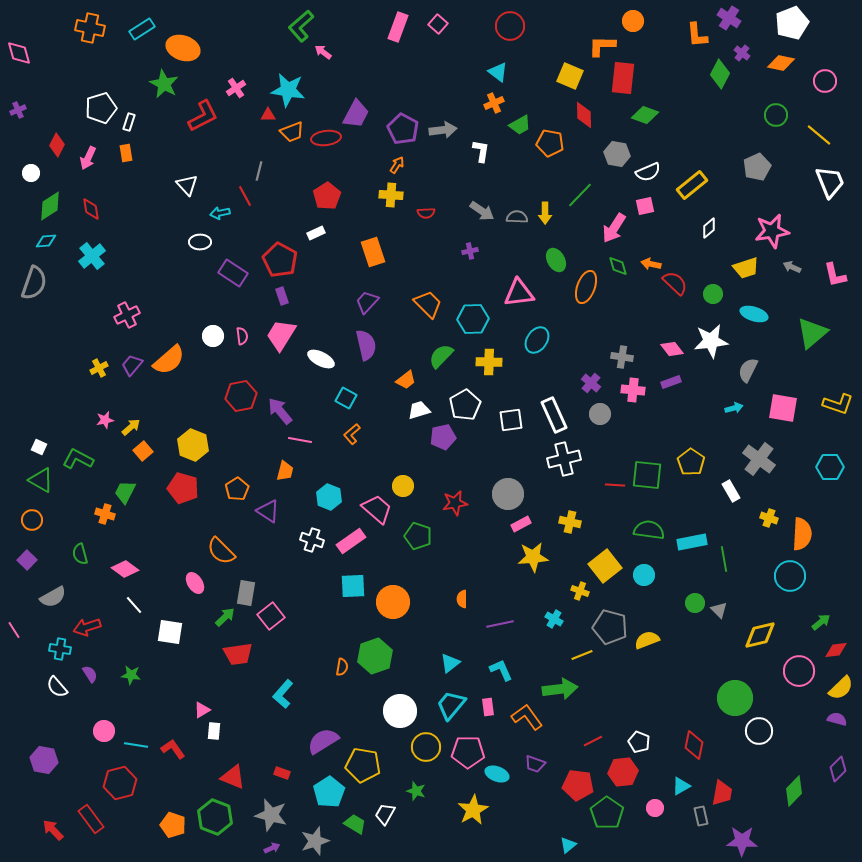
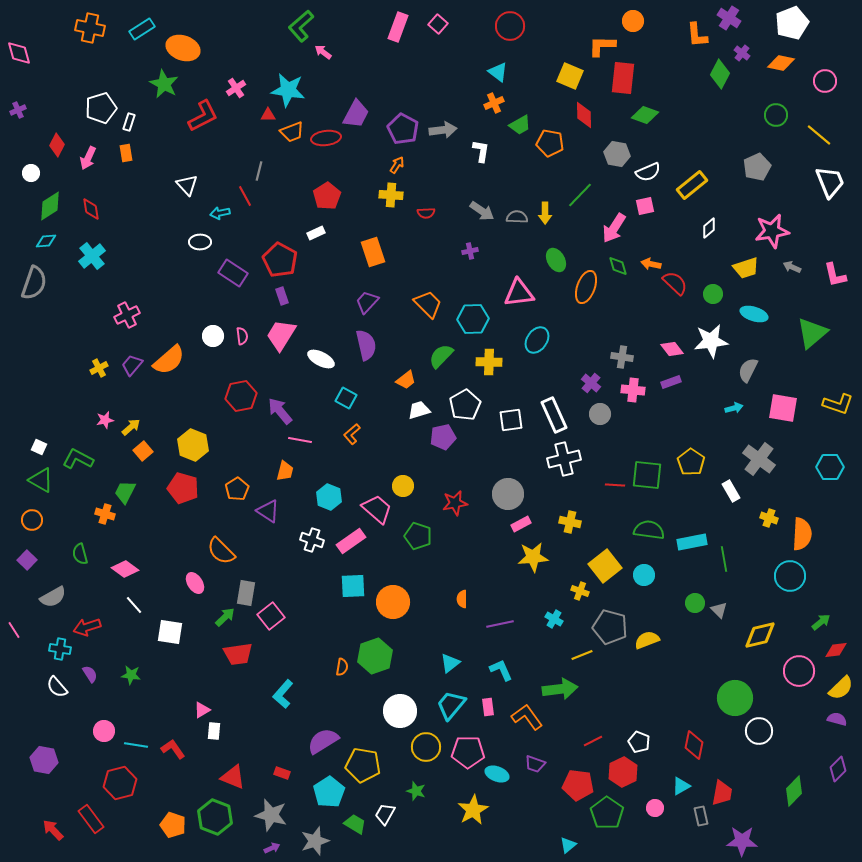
red hexagon at (623, 772): rotated 20 degrees counterclockwise
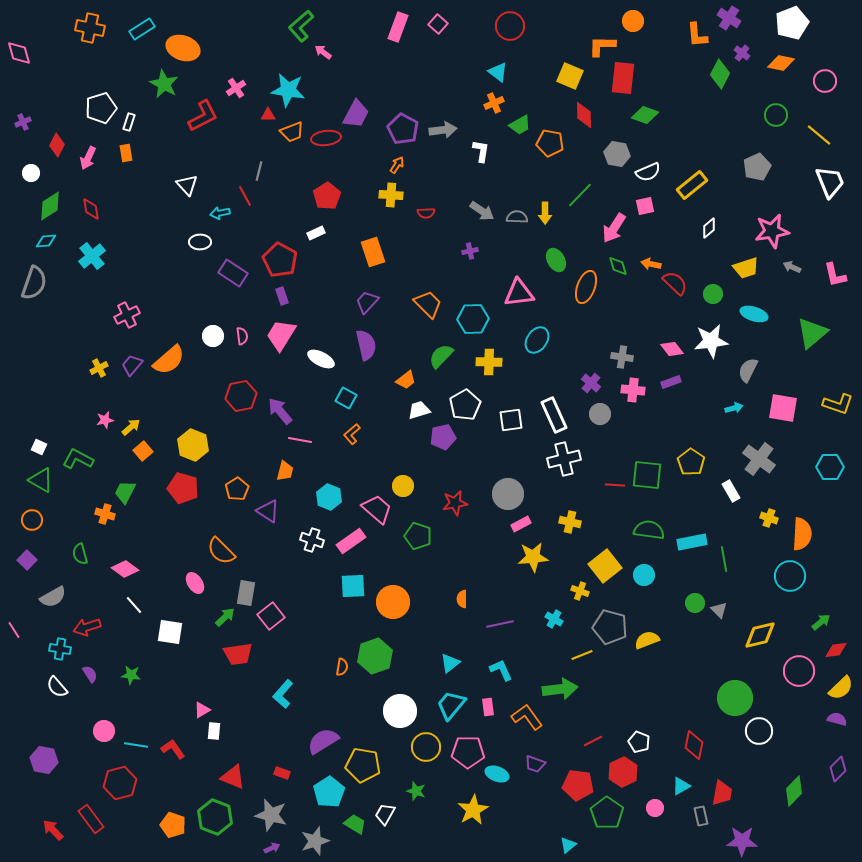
purple cross at (18, 110): moved 5 px right, 12 px down
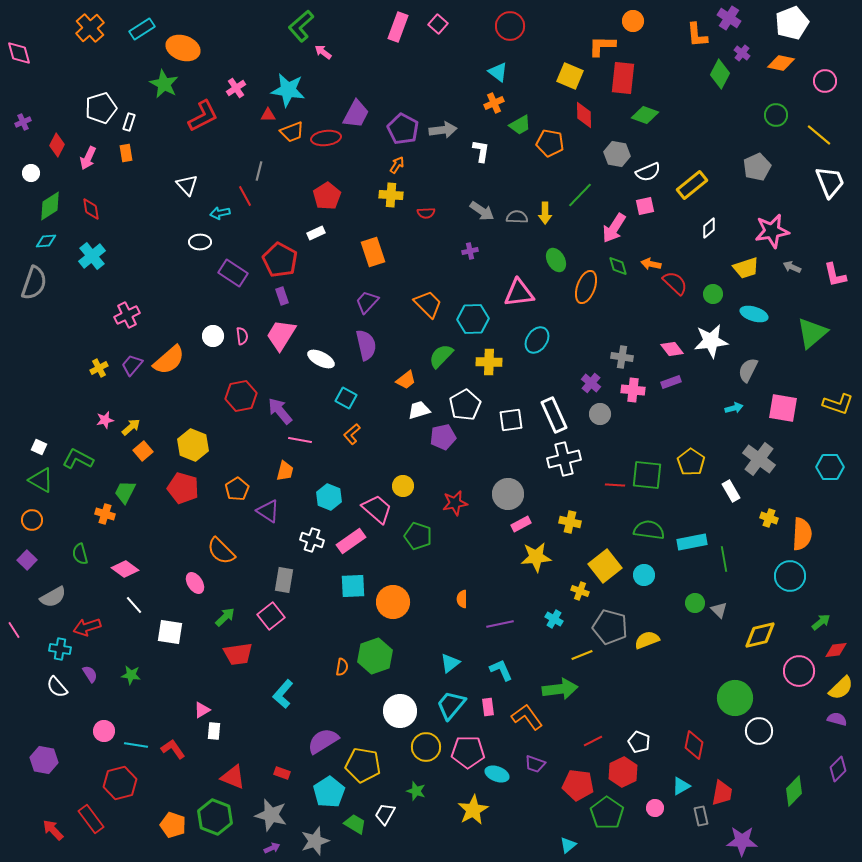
orange cross at (90, 28): rotated 36 degrees clockwise
yellow star at (533, 557): moved 3 px right
gray rectangle at (246, 593): moved 38 px right, 13 px up
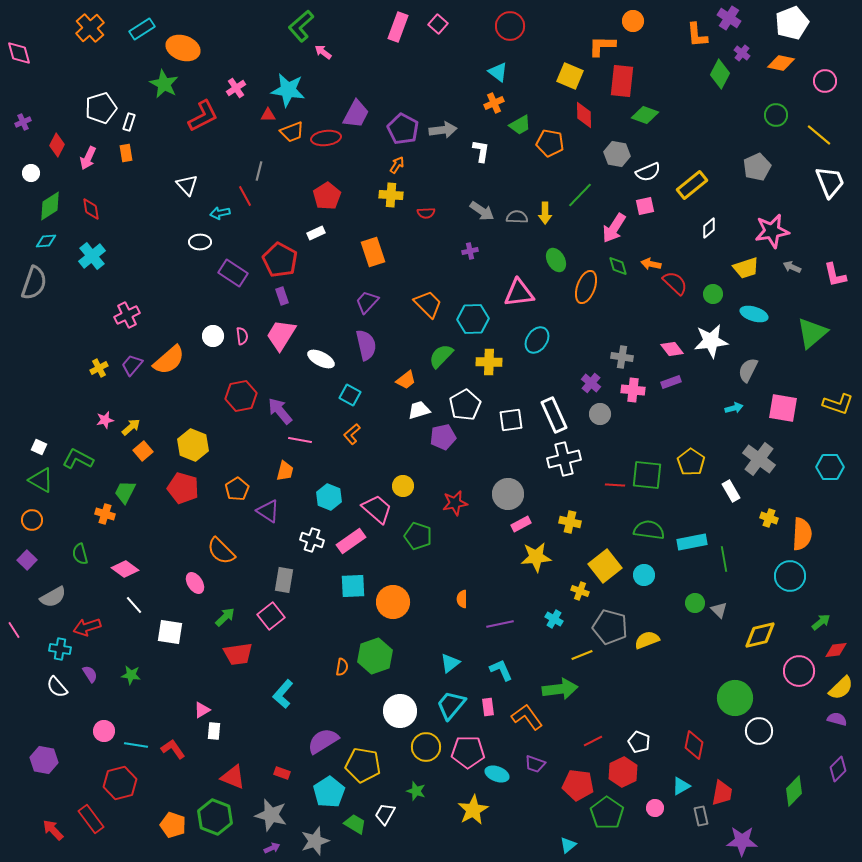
red rectangle at (623, 78): moved 1 px left, 3 px down
cyan square at (346, 398): moved 4 px right, 3 px up
